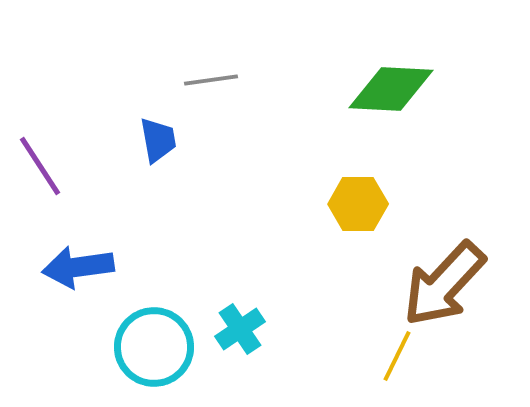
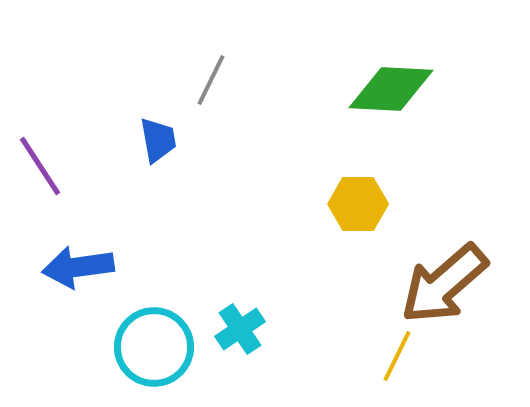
gray line: rotated 56 degrees counterclockwise
brown arrow: rotated 6 degrees clockwise
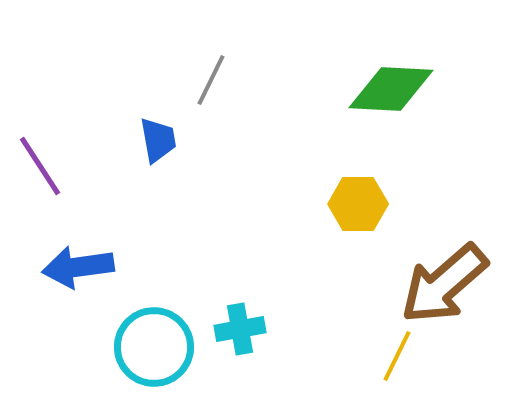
cyan cross: rotated 24 degrees clockwise
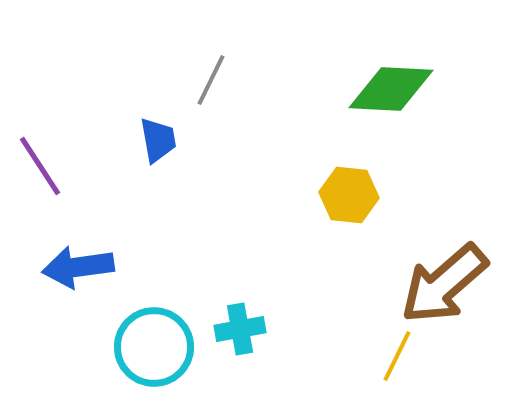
yellow hexagon: moved 9 px left, 9 px up; rotated 6 degrees clockwise
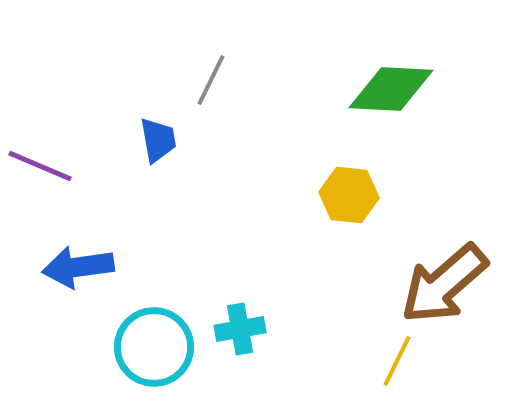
purple line: rotated 34 degrees counterclockwise
yellow line: moved 5 px down
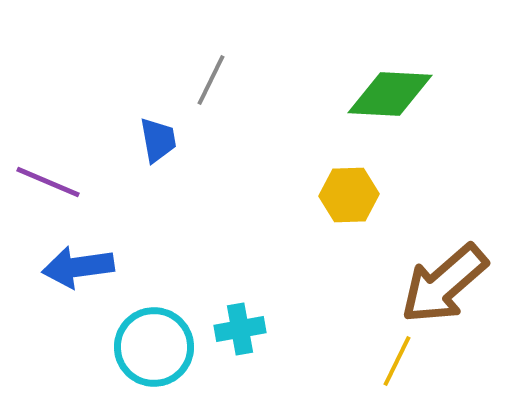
green diamond: moved 1 px left, 5 px down
purple line: moved 8 px right, 16 px down
yellow hexagon: rotated 8 degrees counterclockwise
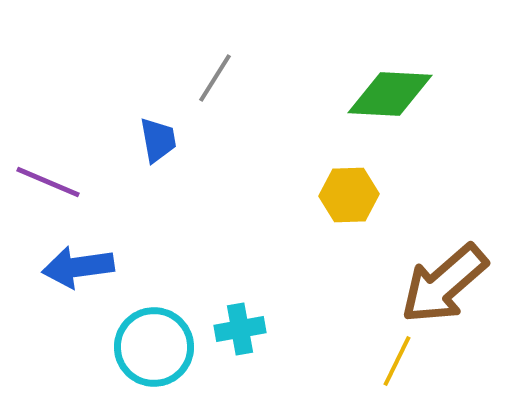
gray line: moved 4 px right, 2 px up; rotated 6 degrees clockwise
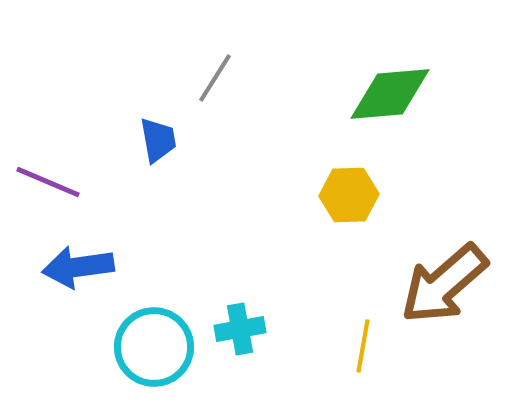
green diamond: rotated 8 degrees counterclockwise
yellow line: moved 34 px left, 15 px up; rotated 16 degrees counterclockwise
